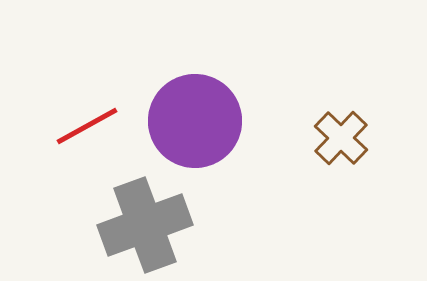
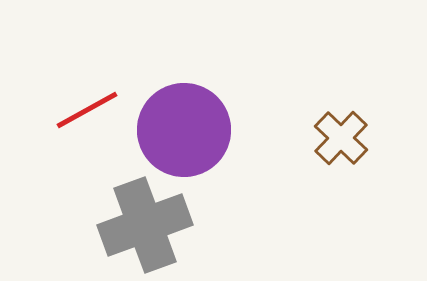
purple circle: moved 11 px left, 9 px down
red line: moved 16 px up
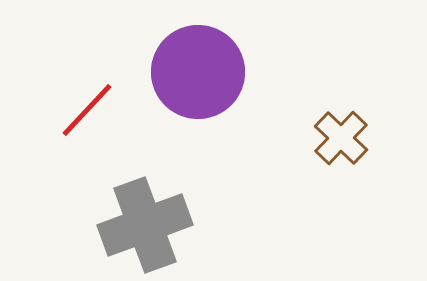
red line: rotated 18 degrees counterclockwise
purple circle: moved 14 px right, 58 px up
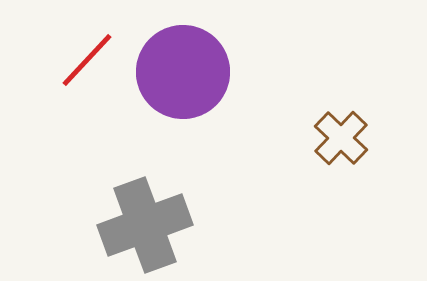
purple circle: moved 15 px left
red line: moved 50 px up
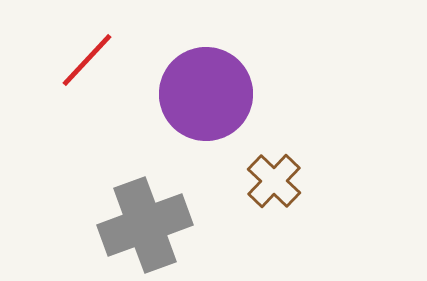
purple circle: moved 23 px right, 22 px down
brown cross: moved 67 px left, 43 px down
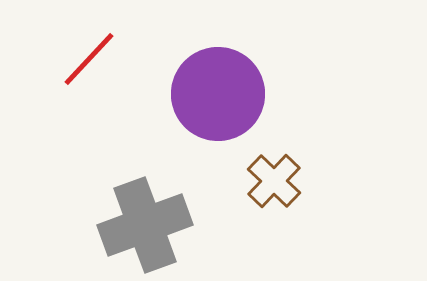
red line: moved 2 px right, 1 px up
purple circle: moved 12 px right
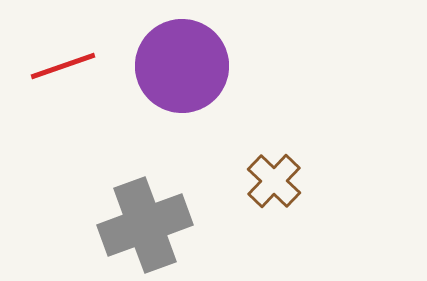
red line: moved 26 px left, 7 px down; rotated 28 degrees clockwise
purple circle: moved 36 px left, 28 px up
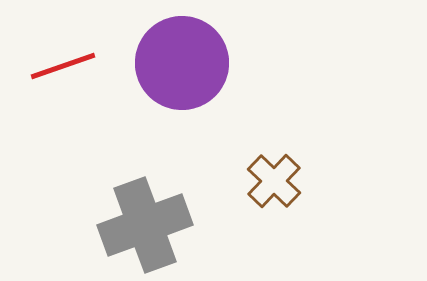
purple circle: moved 3 px up
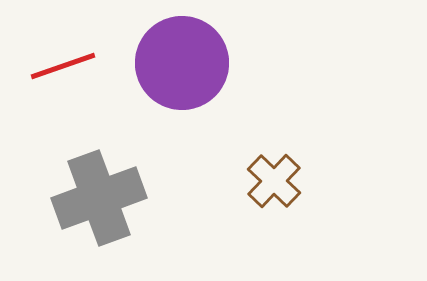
gray cross: moved 46 px left, 27 px up
